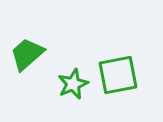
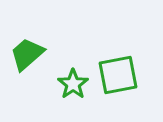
green star: rotated 12 degrees counterclockwise
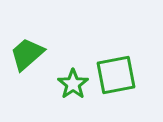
green square: moved 2 px left
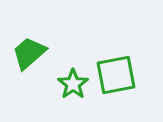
green trapezoid: moved 2 px right, 1 px up
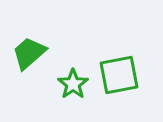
green square: moved 3 px right
